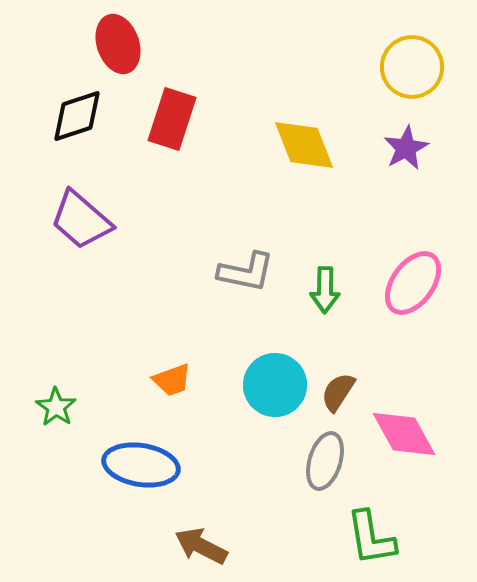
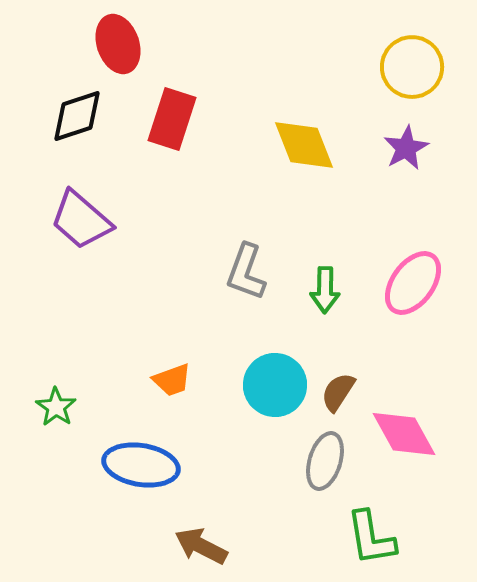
gray L-shape: rotated 98 degrees clockwise
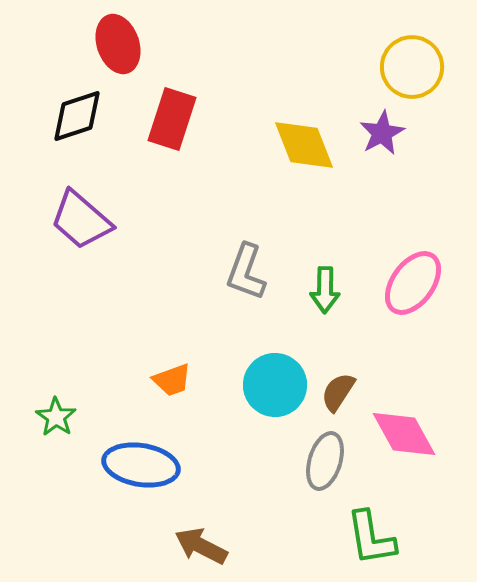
purple star: moved 24 px left, 15 px up
green star: moved 10 px down
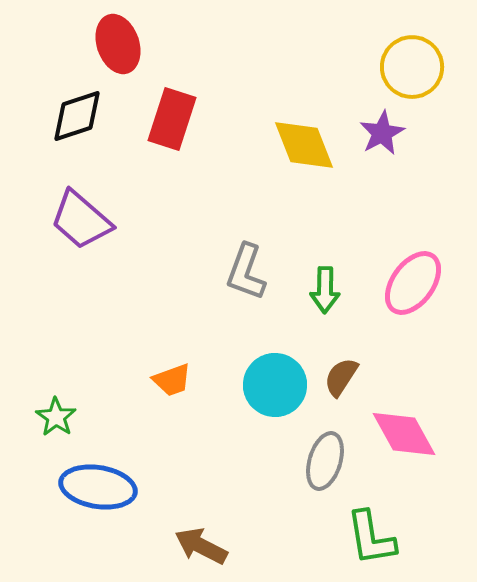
brown semicircle: moved 3 px right, 15 px up
blue ellipse: moved 43 px left, 22 px down
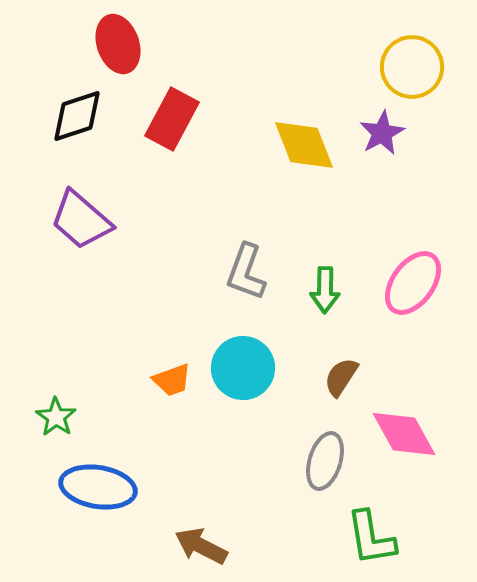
red rectangle: rotated 10 degrees clockwise
cyan circle: moved 32 px left, 17 px up
